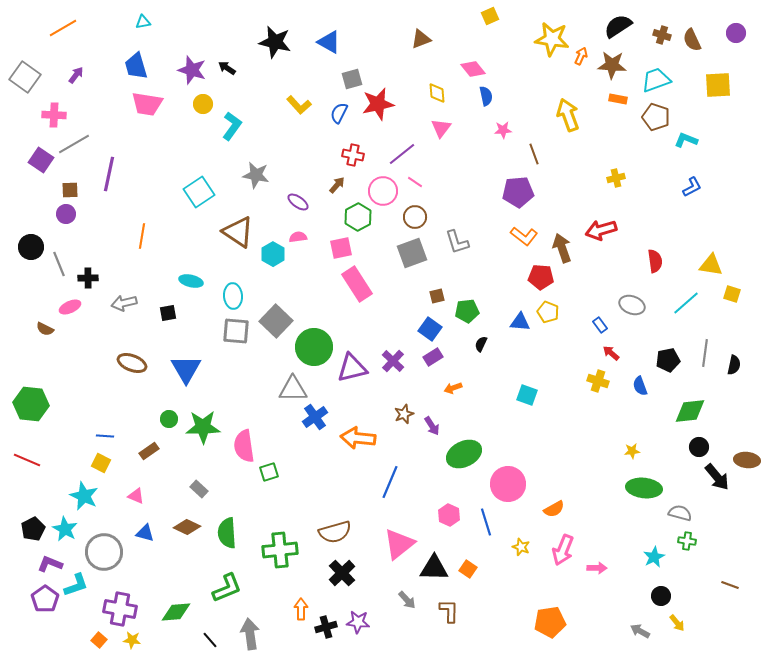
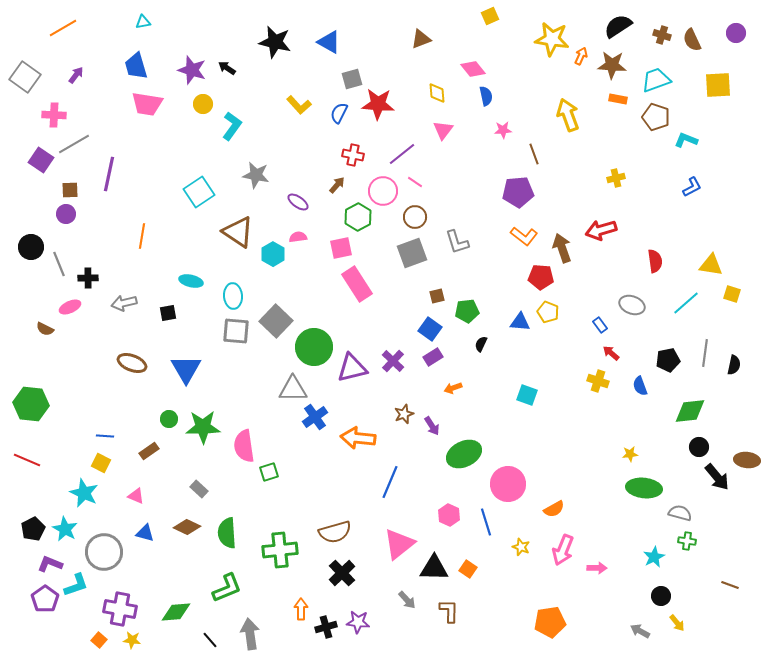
red star at (378, 104): rotated 16 degrees clockwise
pink triangle at (441, 128): moved 2 px right, 2 px down
yellow star at (632, 451): moved 2 px left, 3 px down
cyan star at (84, 496): moved 3 px up
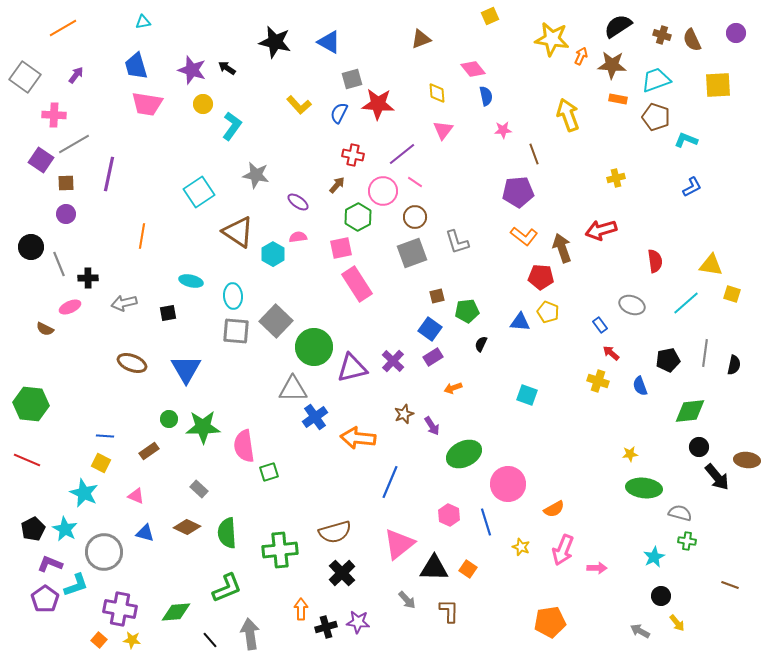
brown square at (70, 190): moved 4 px left, 7 px up
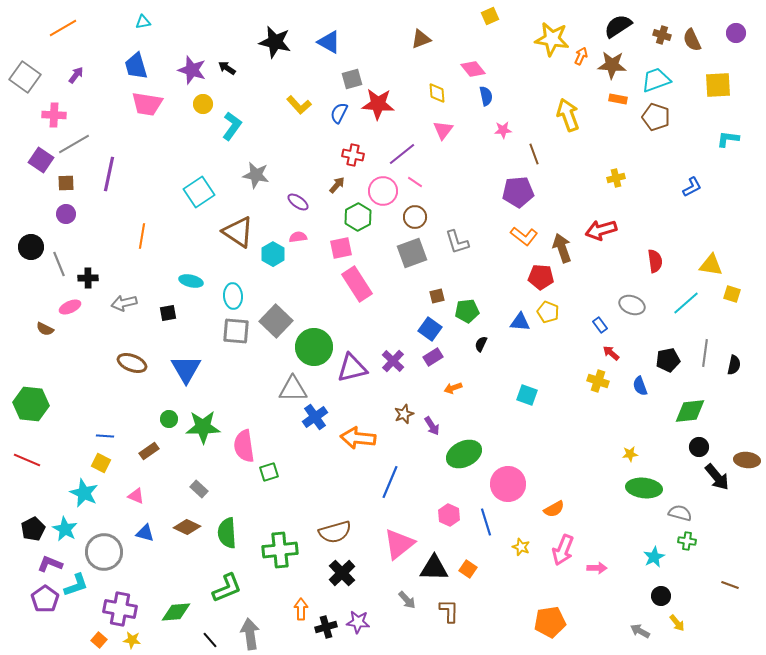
cyan L-shape at (686, 140): moved 42 px right, 1 px up; rotated 15 degrees counterclockwise
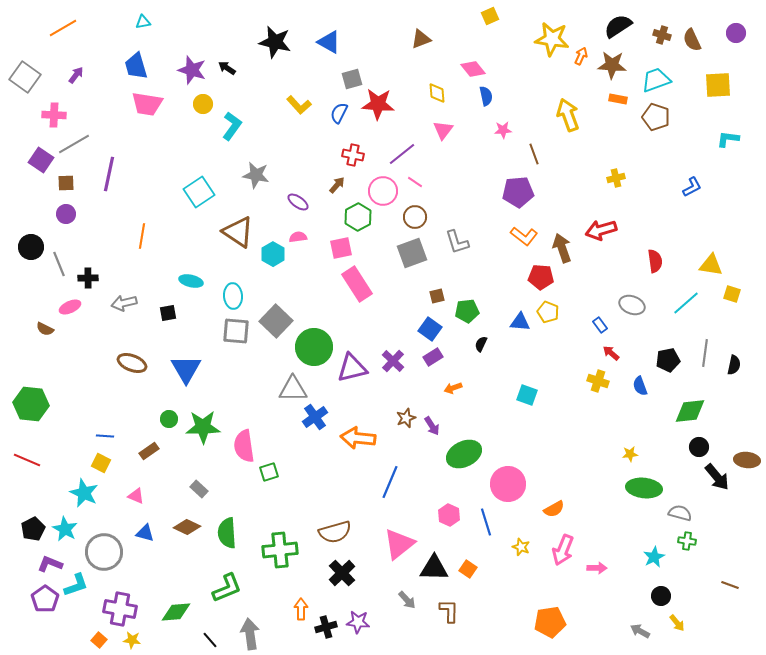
brown star at (404, 414): moved 2 px right, 4 px down
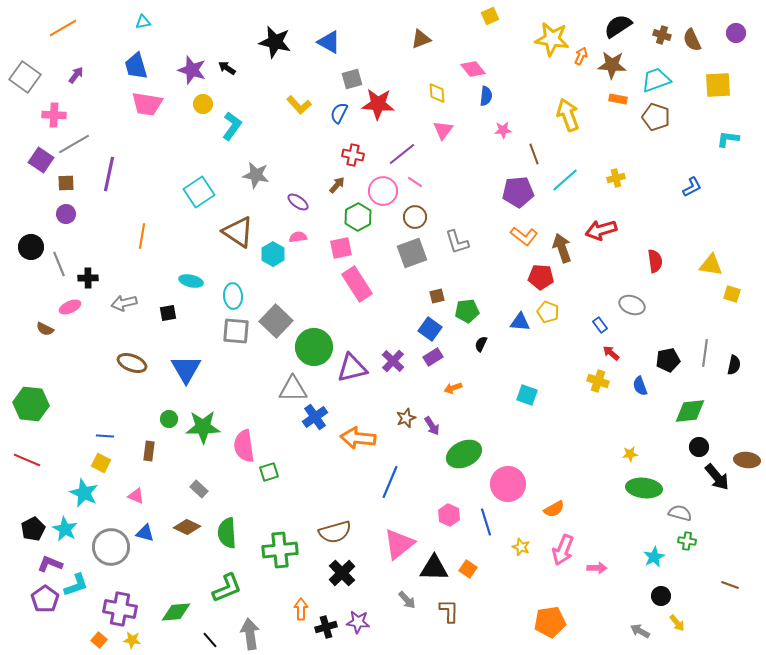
blue semicircle at (486, 96): rotated 18 degrees clockwise
cyan line at (686, 303): moved 121 px left, 123 px up
brown rectangle at (149, 451): rotated 48 degrees counterclockwise
gray circle at (104, 552): moved 7 px right, 5 px up
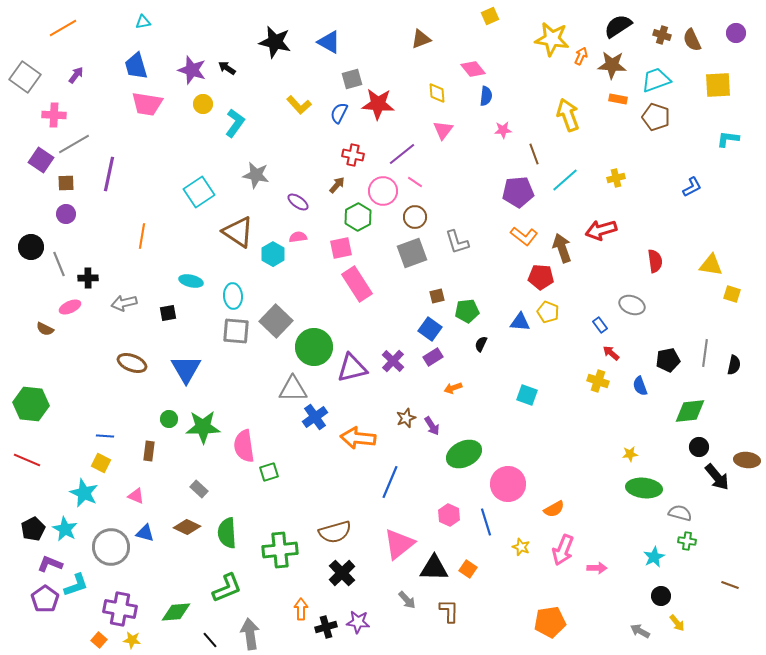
cyan L-shape at (232, 126): moved 3 px right, 3 px up
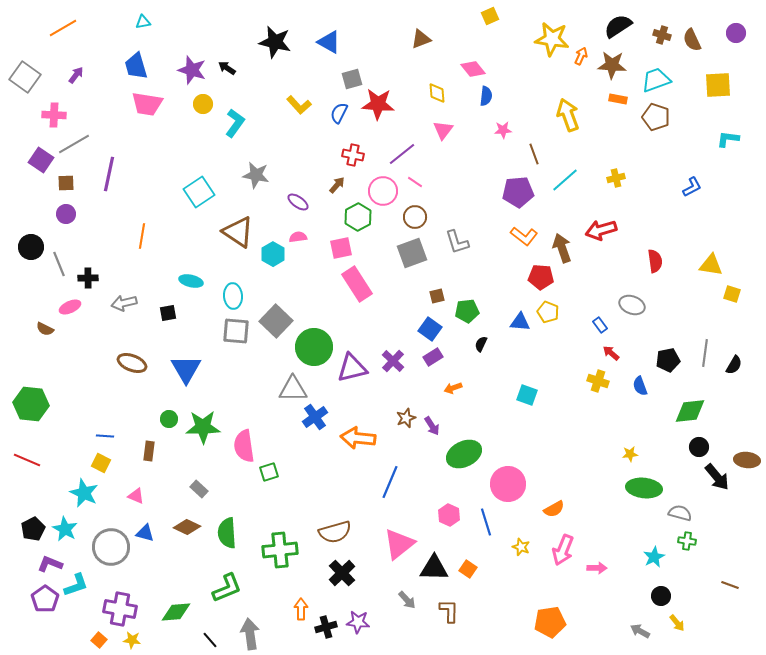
black semicircle at (734, 365): rotated 18 degrees clockwise
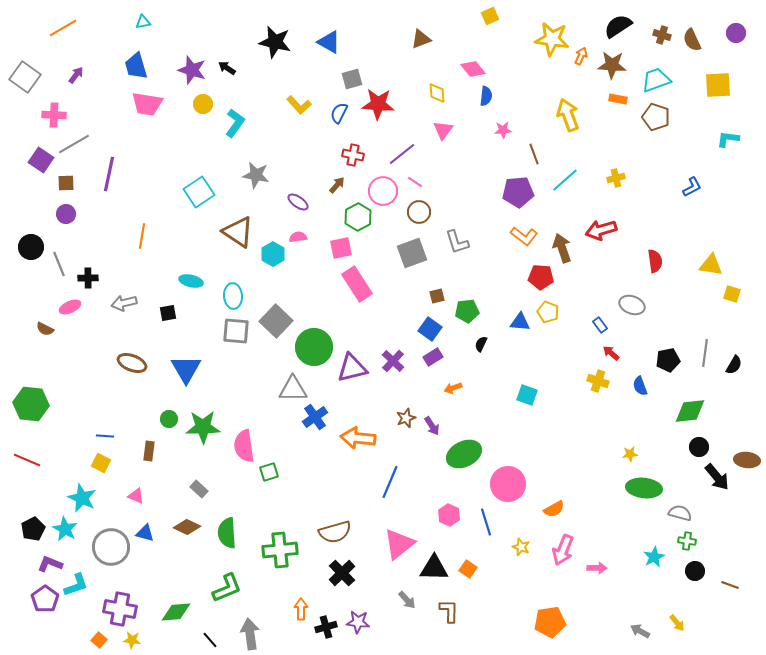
brown circle at (415, 217): moved 4 px right, 5 px up
cyan star at (84, 493): moved 2 px left, 5 px down
black circle at (661, 596): moved 34 px right, 25 px up
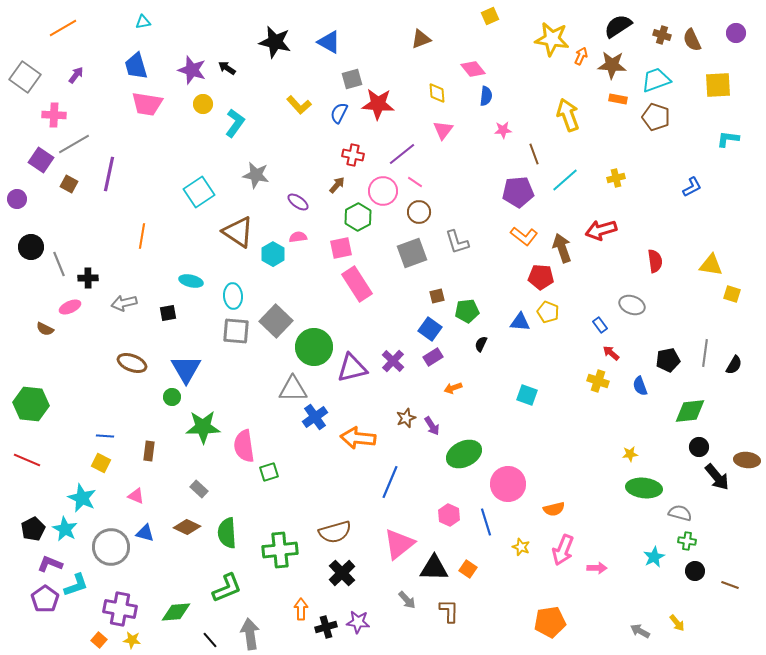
brown square at (66, 183): moved 3 px right, 1 px down; rotated 30 degrees clockwise
purple circle at (66, 214): moved 49 px left, 15 px up
green circle at (169, 419): moved 3 px right, 22 px up
orange semicircle at (554, 509): rotated 15 degrees clockwise
